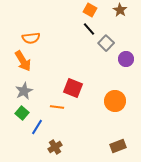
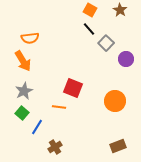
orange semicircle: moved 1 px left
orange line: moved 2 px right
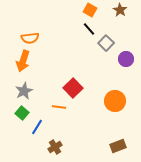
orange arrow: rotated 50 degrees clockwise
red square: rotated 24 degrees clockwise
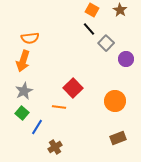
orange square: moved 2 px right
brown rectangle: moved 8 px up
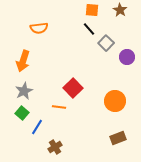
orange square: rotated 24 degrees counterclockwise
orange semicircle: moved 9 px right, 10 px up
purple circle: moved 1 px right, 2 px up
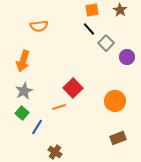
orange square: rotated 16 degrees counterclockwise
orange semicircle: moved 2 px up
orange line: rotated 24 degrees counterclockwise
brown cross: moved 5 px down; rotated 24 degrees counterclockwise
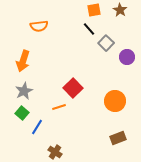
orange square: moved 2 px right
